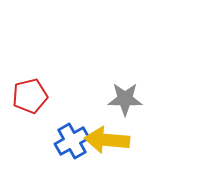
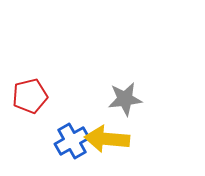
gray star: rotated 8 degrees counterclockwise
yellow arrow: moved 1 px up
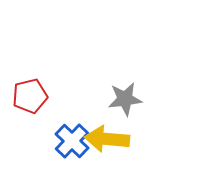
blue cross: rotated 16 degrees counterclockwise
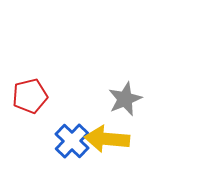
gray star: rotated 16 degrees counterclockwise
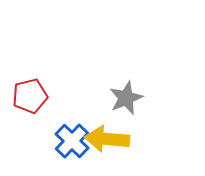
gray star: moved 1 px right, 1 px up
